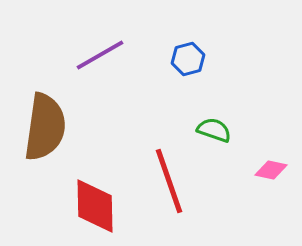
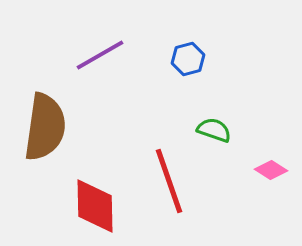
pink diamond: rotated 20 degrees clockwise
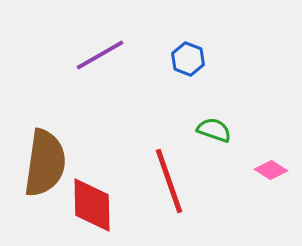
blue hexagon: rotated 24 degrees counterclockwise
brown semicircle: moved 36 px down
red diamond: moved 3 px left, 1 px up
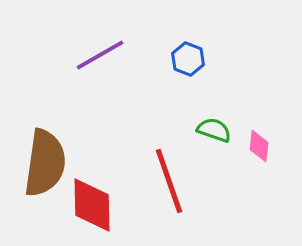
pink diamond: moved 12 px left, 24 px up; rotated 64 degrees clockwise
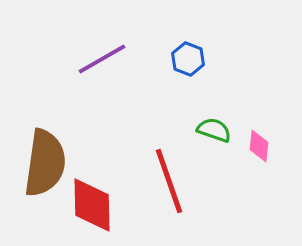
purple line: moved 2 px right, 4 px down
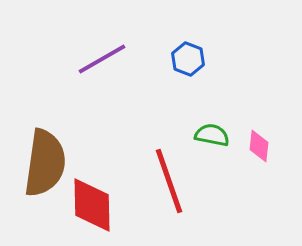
green semicircle: moved 2 px left, 5 px down; rotated 8 degrees counterclockwise
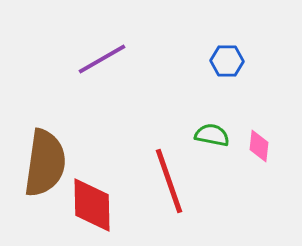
blue hexagon: moved 39 px right, 2 px down; rotated 20 degrees counterclockwise
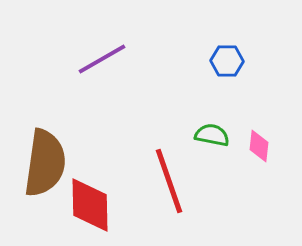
red diamond: moved 2 px left
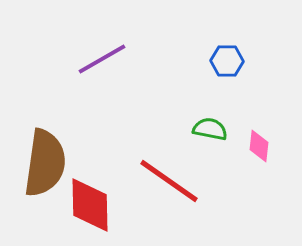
green semicircle: moved 2 px left, 6 px up
red line: rotated 36 degrees counterclockwise
